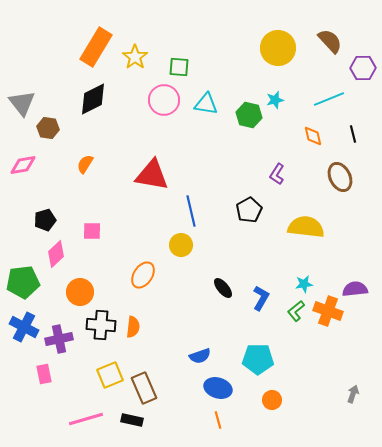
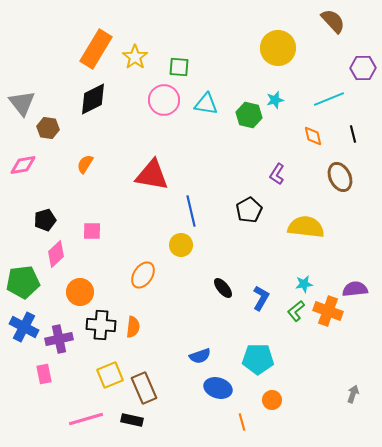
brown semicircle at (330, 41): moved 3 px right, 20 px up
orange rectangle at (96, 47): moved 2 px down
orange line at (218, 420): moved 24 px right, 2 px down
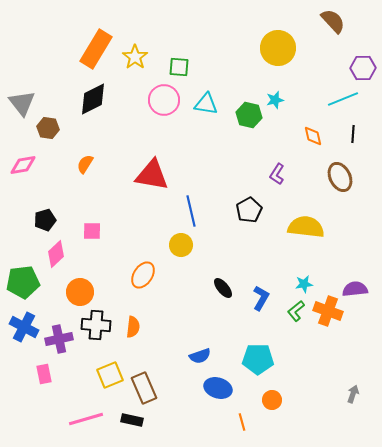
cyan line at (329, 99): moved 14 px right
black line at (353, 134): rotated 18 degrees clockwise
black cross at (101, 325): moved 5 px left
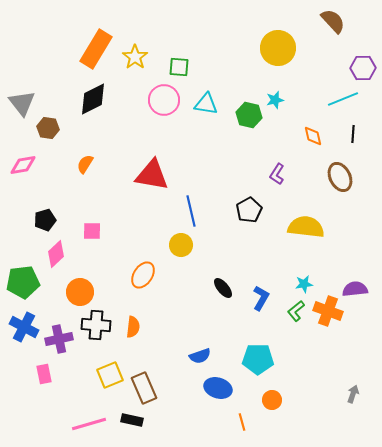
pink line at (86, 419): moved 3 px right, 5 px down
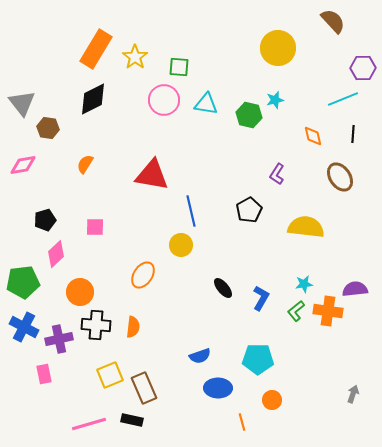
brown ellipse at (340, 177): rotated 8 degrees counterclockwise
pink square at (92, 231): moved 3 px right, 4 px up
orange cross at (328, 311): rotated 12 degrees counterclockwise
blue ellipse at (218, 388): rotated 16 degrees counterclockwise
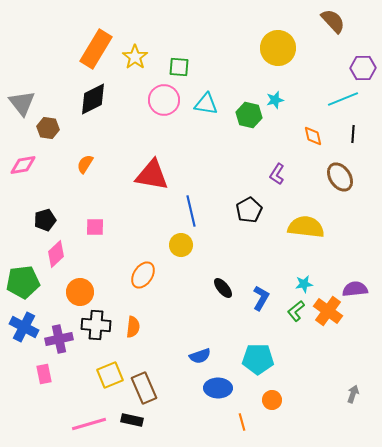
orange cross at (328, 311): rotated 28 degrees clockwise
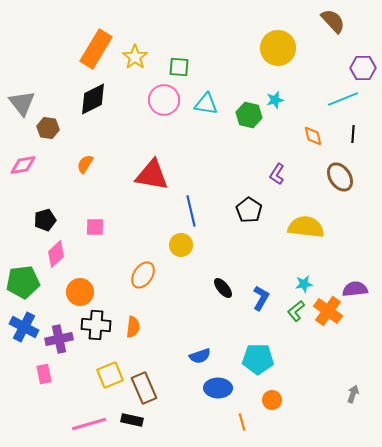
black pentagon at (249, 210): rotated 10 degrees counterclockwise
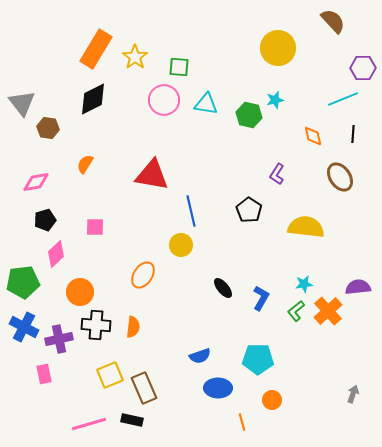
pink diamond at (23, 165): moved 13 px right, 17 px down
purple semicircle at (355, 289): moved 3 px right, 2 px up
orange cross at (328, 311): rotated 12 degrees clockwise
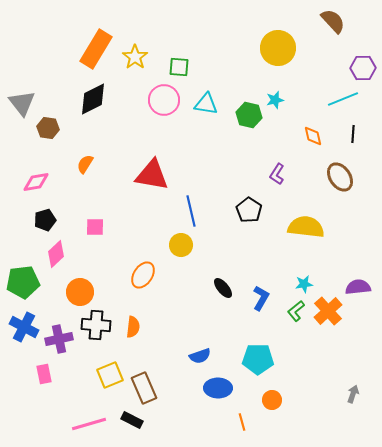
black rectangle at (132, 420): rotated 15 degrees clockwise
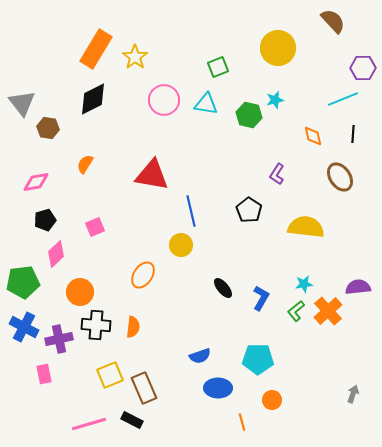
green square at (179, 67): moved 39 px right; rotated 25 degrees counterclockwise
pink square at (95, 227): rotated 24 degrees counterclockwise
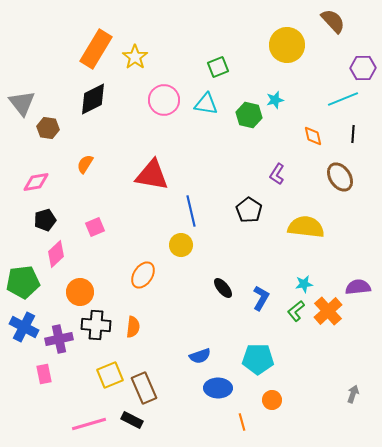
yellow circle at (278, 48): moved 9 px right, 3 px up
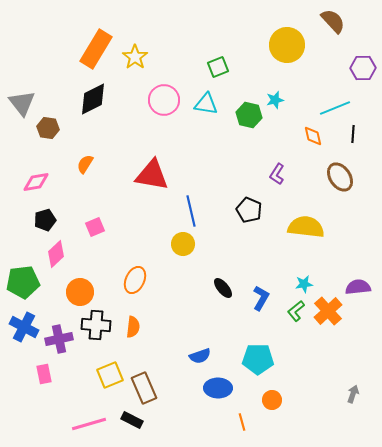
cyan line at (343, 99): moved 8 px left, 9 px down
black pentagon at (249, 210): rotated 10 degrees counterclockwise
yellow circle at (181, 245): moved 2 px right, 1 px up
orange ellipse at (143, 275): moved 8 px left, 5 px down; rotated 8 degrees counterclockwise
